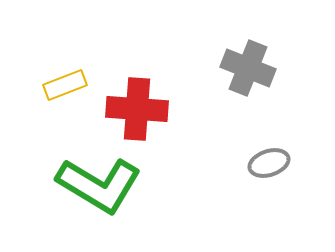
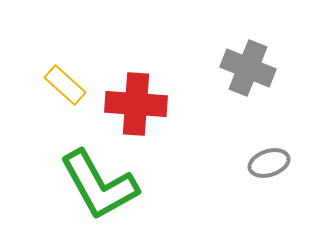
yellow rectangle: rotated 63 degrees clockwise
red cross: moved 1 px left, 5 px up
green L-shape: rotated 30 degrees clockwise
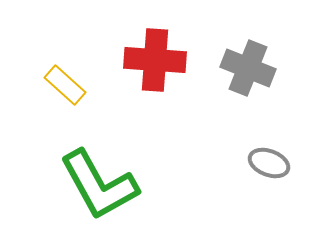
red cross: moved 19 px right, 44 px up
gray ellipse: rotated 39 degrees clockwise
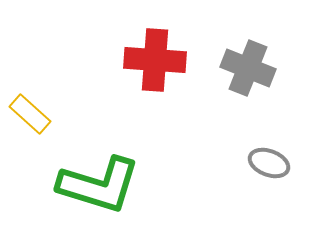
yellow rectangle: moved 35 px left, 29 px down
green L-shape: rotated 44 degrees counterclockwise
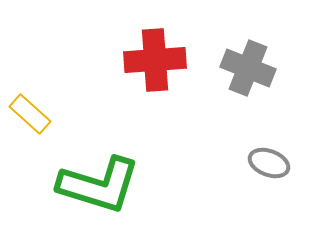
red cross: rotated 8 degrees counterclockwise
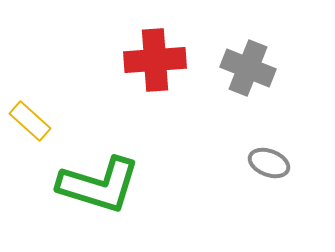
yellow rectangle: moved 7 px down
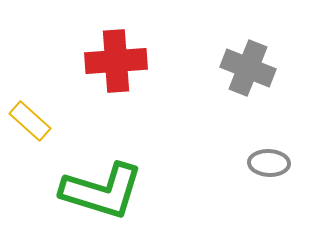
red cross: moved 39 px left, 1 px down
gray ellipse: rotated 18 degrees counterclockwise
green L-shape: moved 3 px right, 6 px down
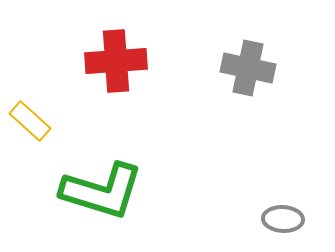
gray cross: rotated 10 degrees counterclockwise
gray ellipse: moved 14 px right, 56 px down
